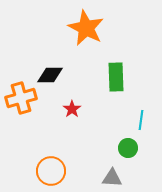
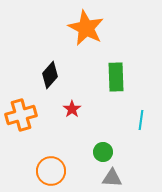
black diamond: rotated 48 degrees counterclockwise
orange cross: moved 17 px down
green circle: moved 25 px left, 4 px down
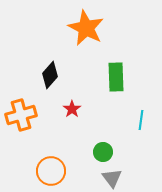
gray triangle: rotated 50 degrees clockwise
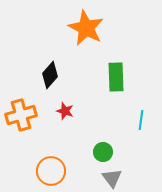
red star: moved 7 px left, 2 px down; rotated 18 degrees counterclockwise
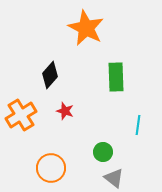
orange cross: rotated 16 degrees counterclockwise
cyan line: moved 3 px left, 5 px down
orange circle: moved 3 px up
gray triangle: moved 2 px right; rotated 15 degrees counterclockwise
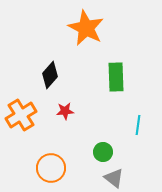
red star: rotated 24 degrees counterclockwise
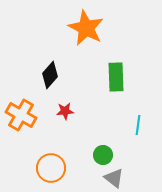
orange cross: rotated 28 degrees counterclockwise
green circle: moved 3 px down
